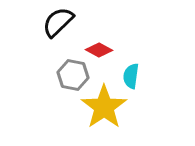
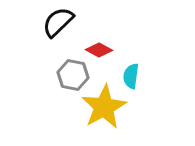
yellow star: rotated 6 degrees clockwise
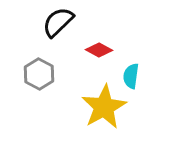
gray hexagon: moved 34 px left, 1 px up; rotated 16 degrees clockwise
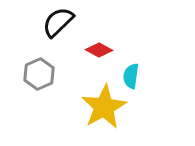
gray hexagon: rotated 8 degrees clockwise
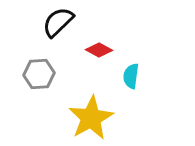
gray hexagon: rotated 20 degrees clockwise
yellow star: moved 13 px left, 11 px down
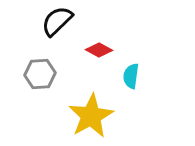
black semicircle: moved 1 px left, 1 px up
gray hexagon: moved 1 px right
yellow star: moved 2 px up
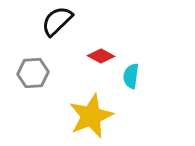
red diamond: moved 2 px right, 6 px down
gray hexagon: moved 7 px left, 1 px up
yellow star: rotated 6 degrees clockwise
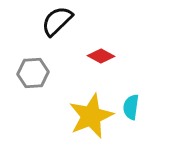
cyan semicircle: moved 31 px down
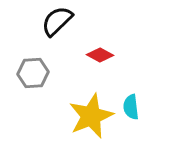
red diamond: moved 1 px left, 1 px up
cyan semicircle: rotated 15 degrees counterclockwise
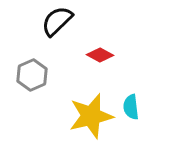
gray hexagon: moved 1 px left, 2 px down; rotated 20 degrees counterclockwise
yellow star: rotated 9 degrees clockwise
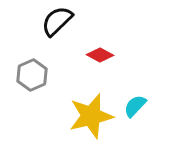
cyan semicircle: moved 4 px right, 1 px up; rotated 50 degrees clockwise
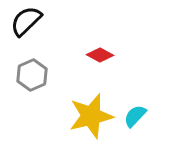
black semicircle: moved 31 px left
cyan semicircle: moved 10 px down
